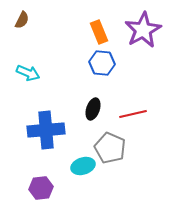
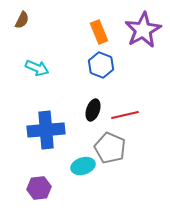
blue hexagon: moved 1 px left, 2 px down; rotated 15 degrees clockwise
cyan arrow: moved 9 px right, 5 px up
black ellipse: moved 1 px down
red line: moved 8 px left, 1 px down
purple hexagon: moved 2 px left
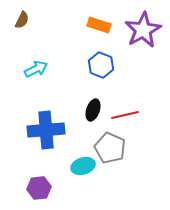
orange rectangle: moved 7 px up; rotated 50 degrees counterclockwise
cyan arrow: moved 1 px left, 1 px down; rotated 50 degrees counterclockwise
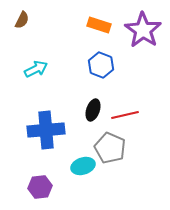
purple star: rotated 9 degrees counterclockwise
purple hexagon: moved 1 px right, 1 px up
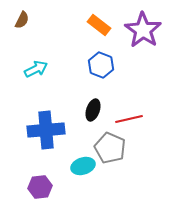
orange rectangle: rotated 20 degrees clockwise
red line: moved 4 px right, 4 px down
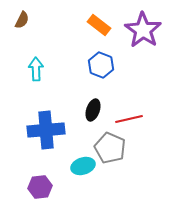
cyan arrow: rotated 65 degrees counterclockwise
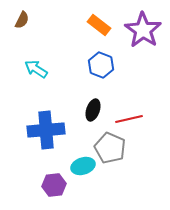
cyan arrow: rotated 55 degrees counterclockwise
purple hexagon: moved 14 px right, 2 px up
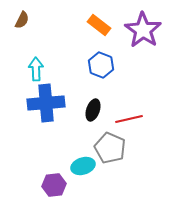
cyan arrow: rotated 55 degrees clockwise
blue cross: moved 27 px up
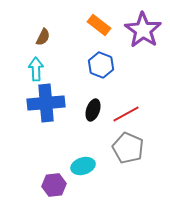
brown semicircle: moved 21 px right, 17 px down
red line: moved 3 px left, 5 px up; rotated 16 degrees counterclockwise
gray pentagon: moved 18 px right
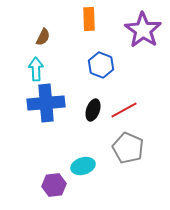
orange rectangle: moved 10 px left, 6 px up; rotated 50 degrees clockwise
red line: moved 2 px left, 4 px up
